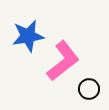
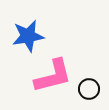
pink L-shape: moved 10 px left, 15 px down; rotated 24 degrees clockwise
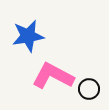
pink L-shape: rotated 138 degrees counterclockwise
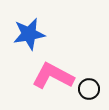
blue star: moved 1 px right, 2 px up
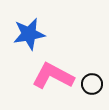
black circle: moved 3 px right, 5 px up
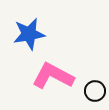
black circle: moved 3 px right, 7 px down
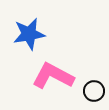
black circle: moved 1 px left
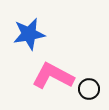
black circle: moved 5 px left, 2 px up
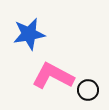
black circle: moved 1 px left, 1 px down
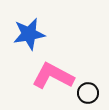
black circle: moved 3 px down
